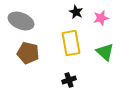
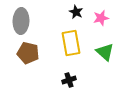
gray ellipse: rotated 70 degrees clockwise
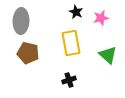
green triangle: moved 3 px right, 3 px down
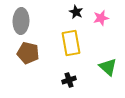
green triangle: moved 12 px down
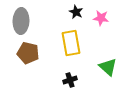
pink star: rotated 21 degrees clockwise
black cross: moved 1 px right
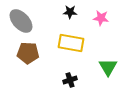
black star: moved 6 px left; rotated 24 degrees counterclockwise
gray ellipse: rotated 45 degrees counterclockwise
yellow rectangle: rotated 70 degrees counterclockwise
brown pentagon: rotated 10 degrees counterclockwise
green triangle: rotated 18 degrees clockwise
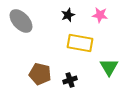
black star: moved 2 px left, 3 px down; rotated 24 degrees counterclockwise
pink star: moved 1 px left, 3 px up
yellow rectangle: moved 9 px right
brown pentagon: moved 12 px right, 21 px down; rotated 10 degrees clockwise
green triangle: moved 1 px right
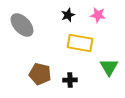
pink star: moved 2 px left
gray ellipse: moved 1 px right, 4 px down
black cross: rotated 16 degrees clockwise
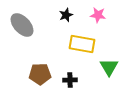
black star: moved 2 px left
yellow rectangle: moved 2 px right, 1 px down
brown pentagon: rotated 15 degrees counterclockwise
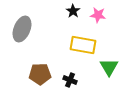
black star: moved 7 px right, 4 px up; rotated 16 degrees counterclockwise
gray ellipse: moved 4 px down; rotated 65 degrees clockwise
yellow rectangle: moved 1 px right, 1 px down
black cross: rotated 24 degrees clockwise
